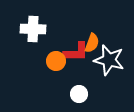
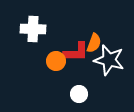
orange semicircle: moved 2 px right
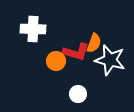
red L-shape: rotated 16 degrees clockwise
white star: moved 1 px right
white circle: moved 1 px left
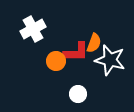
white cross: rotated 30 degrees counterclockwise
red L-shape: rotated 16 degrees counterclockwise
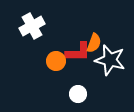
white cross: moved 1 px left, 3 px up
red L-shape: moved 2 px right
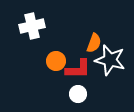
white cross: rotated 15 degrees clockwise
red L-shape: moved 17 px down
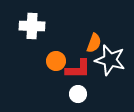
white cross: rotated 15 degrees clockwise
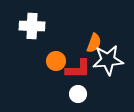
white star: moved 2 px left; rotated 20 degrees counterclockwise
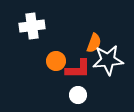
white cross: rotated 10 degrees counterclockwise
white circle: moved 1 px down
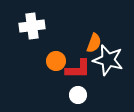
white star: rotated 20 degrees clockwise
